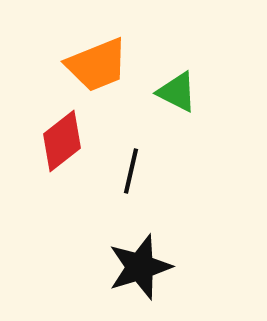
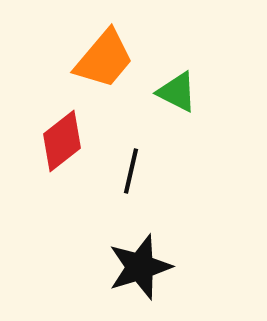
orange trapezoid: moved 7 px right, 6 px up; rotated 28 degrees counterclockwise
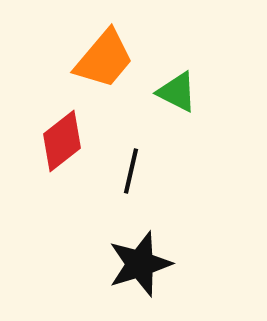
black star: moved 3 px up
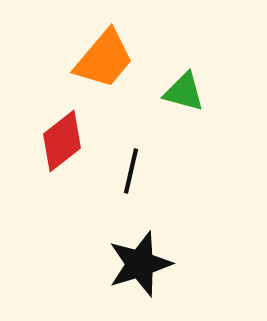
green triangle: moved 7 px right; rotated 12 degrees counterclockwise
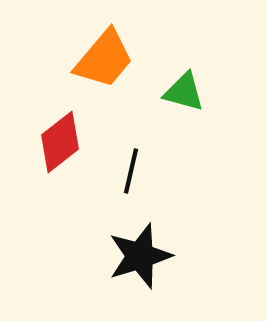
red diamond: moved 2 px left, 1 px down
black star: moved 8 px up
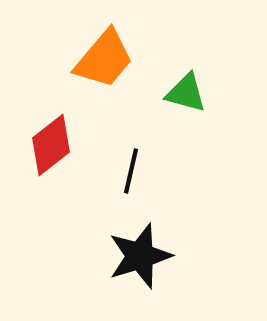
green triangle: moved 2 px right, 1 px down
red diamond: moved 9 px left, 3 px down
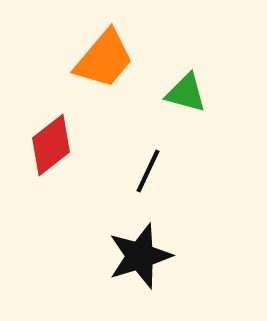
black line: moved 17 px right; rotated 12 degrees clockwise
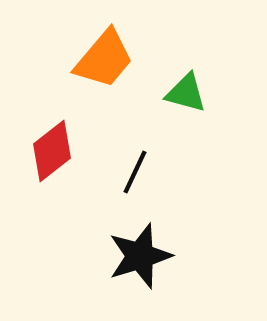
red diamond: moved 1 px right, 6 px down
black line: moved 13 px left, 1 px down
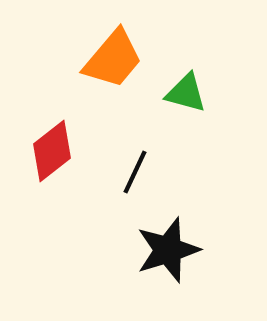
orange trapezoid: moved 9 px right
black star: moved 28 px right, 6 px up
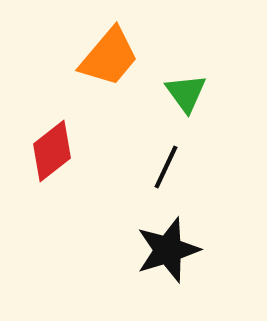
orange trapezoid: moved 4 px left, 2 px up
green triangle: rotated 39 degrees clockwise
black line: moved 31 px right, 5 px up
